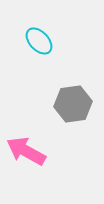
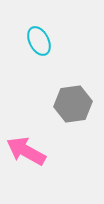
cyan ellipse: rotated 16 degrees clockwise
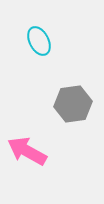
pink arrow: moved 1 px right
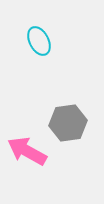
gray hexagon: moved 5 px left, 19 px down
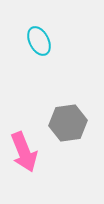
pink arrow: moved 3 px left, 1 px down; rotated 141 degrees counterclockwise
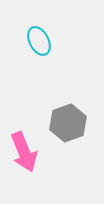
gray hexagon: rotated 12 degrees counterclockwise
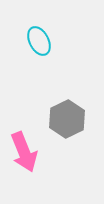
gray hexagon: moved 1 px left, 4 px up; rotated 6 degrees counterclockwise
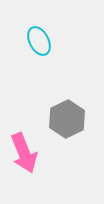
pink arrow: moved 1 px down
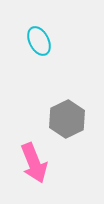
pink arrow: moved 10 px right, 10 px down
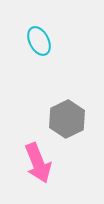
pink arrow: moved 4 px right
